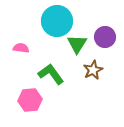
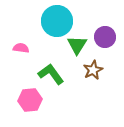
green triangle: moved 1 px down
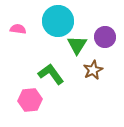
cyan circle: moved 1 px right
pink semicircle: moved 3 px left, 19 px up
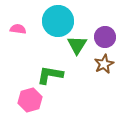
brown star: moved 11 px right, 6 px up
green L-shape: moved 1 px left, 1 px down; rotated 44 degrees counterclockwise
pink hexagon: rotated 10 degrees counterclockwise
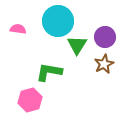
green L-shape: moved 1 px left, 3 px up
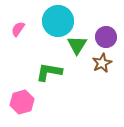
pink semicircle: rotated 63 degrees counterclockwise
purple circle: moved 1 px right
brown star: moved 2 px left, 1 px up
pink hexagon: moved 8 px left, 2 px down
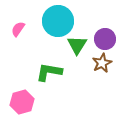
purple circle: moved 1 px left, 2 px down
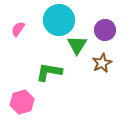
cyan circle: moved 1 px right, 1 px up
purple circle: moved 9 px up
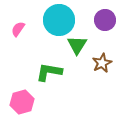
purple circle: moved 10 px up
